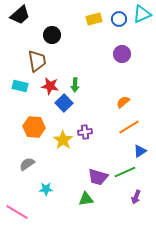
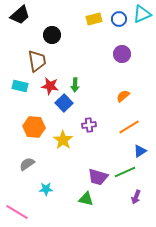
orange semicircle: moved 6 px up
purple cross: moved 4 px right, 7 px up
green triangle: rotated 21 degrees clockwise
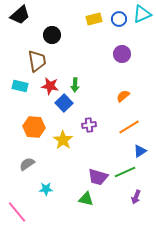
pink line: rotated 20 degrees clockwise
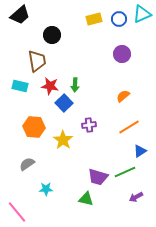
purple arrow: rotated 40 degrees clockwise
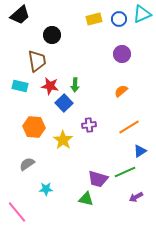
orange semicircle: moved 2 px left, 5 px up
purple trapezoid: moved 2 px down
